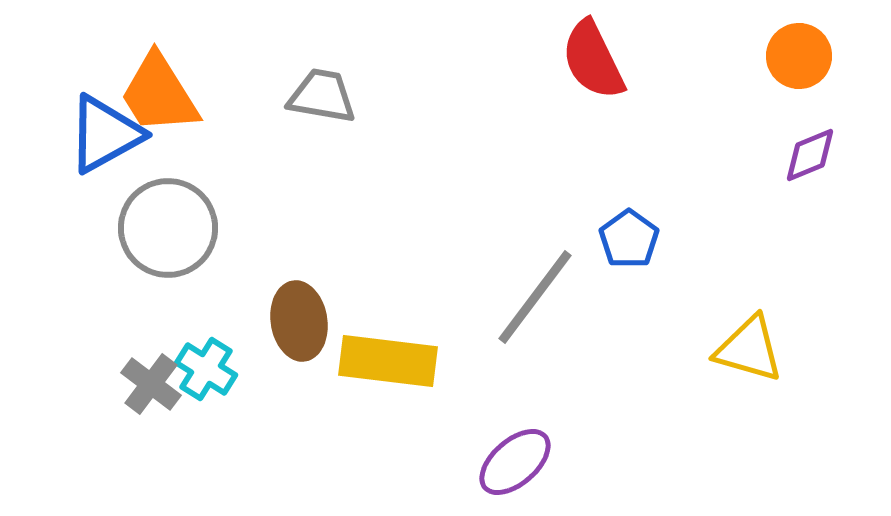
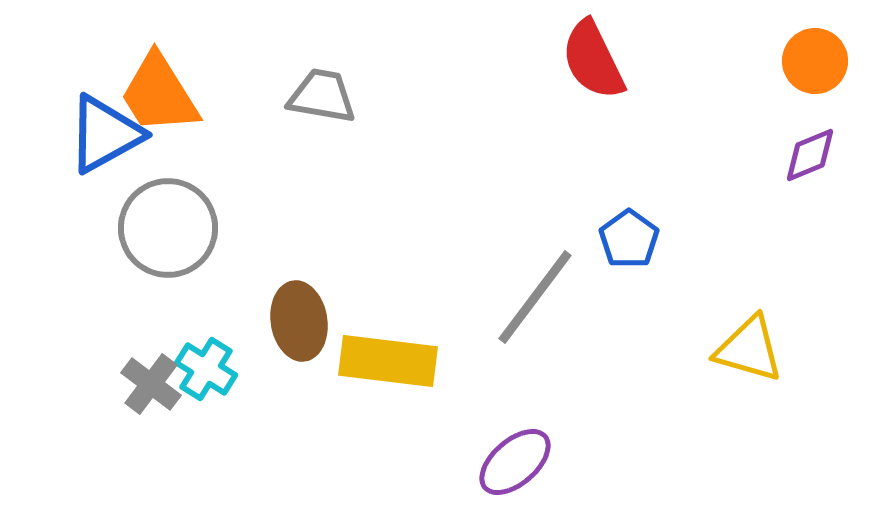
orange circle: moved 16 px right, 5 px down
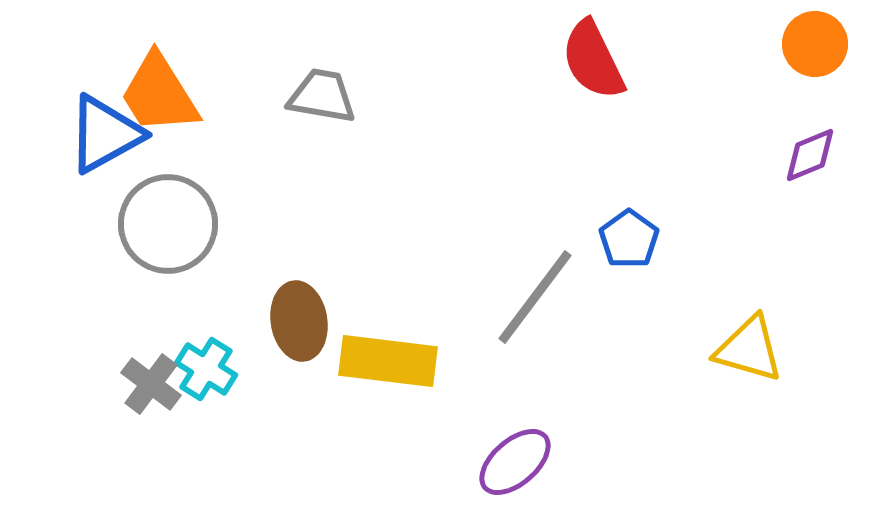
orange circle: moved 17 px up
gray circle: moved 4 px up
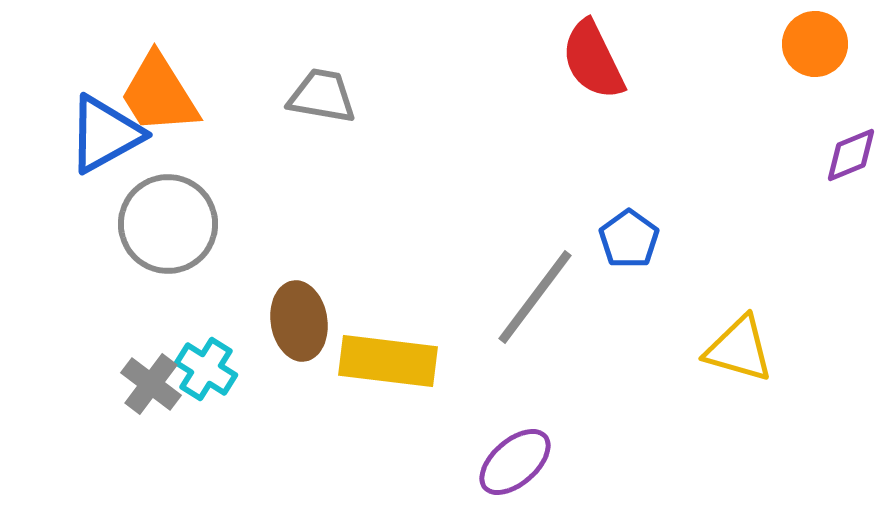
purple diamond: moved 41 px right
yellow triangle: moved 10 px left
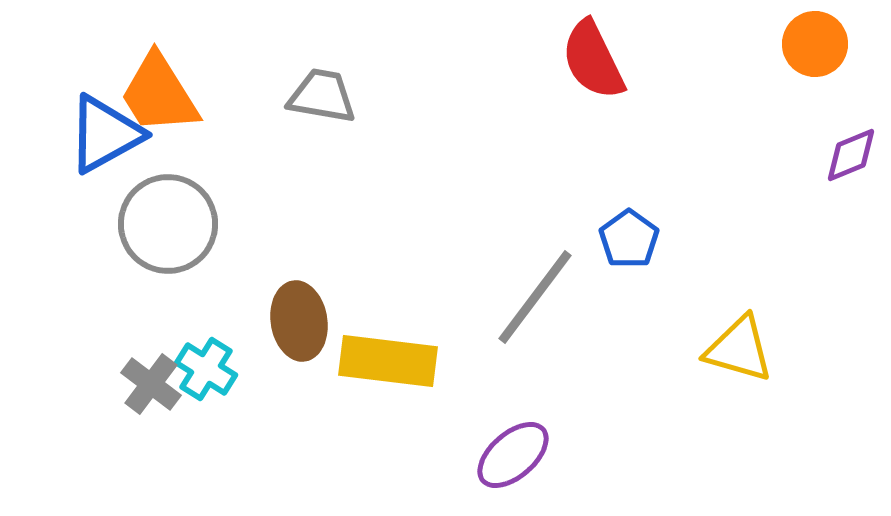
purple ellipse: moved 2 px left, 7 px up
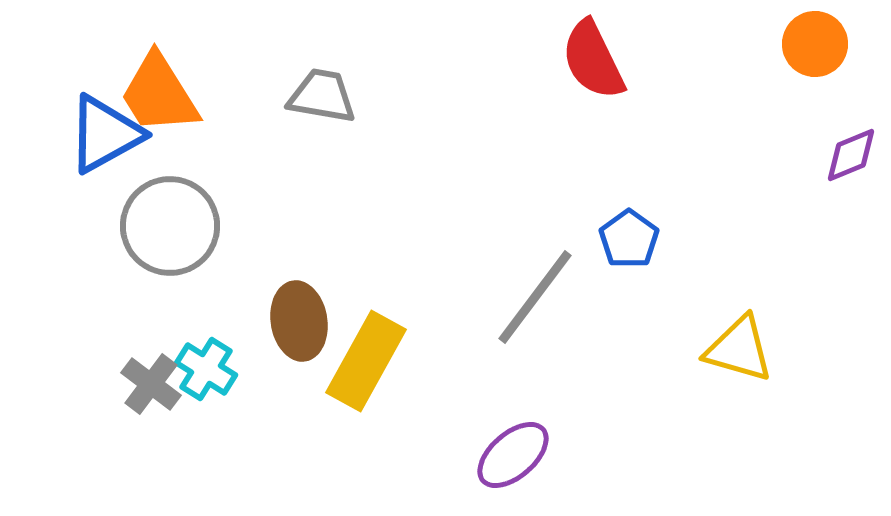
gray circle: moved 2 px right, 2 px down
yellow rectangle: moved 22 px left; rotated 68 degrees counterclockwise
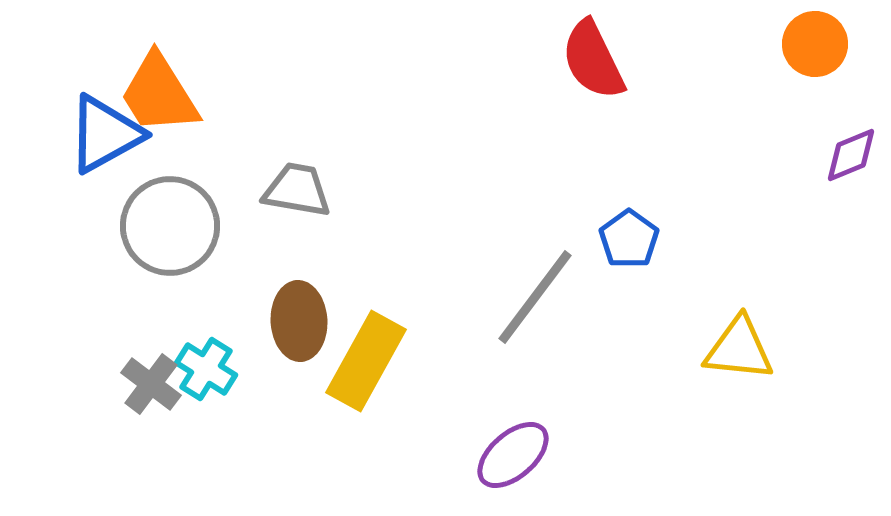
gray trapezoid: moved 25 px left, 94 px down
brown ellipse: rotated 6 degrees clockwise
yellow triangle: rotated 10 degrees counterclockwise
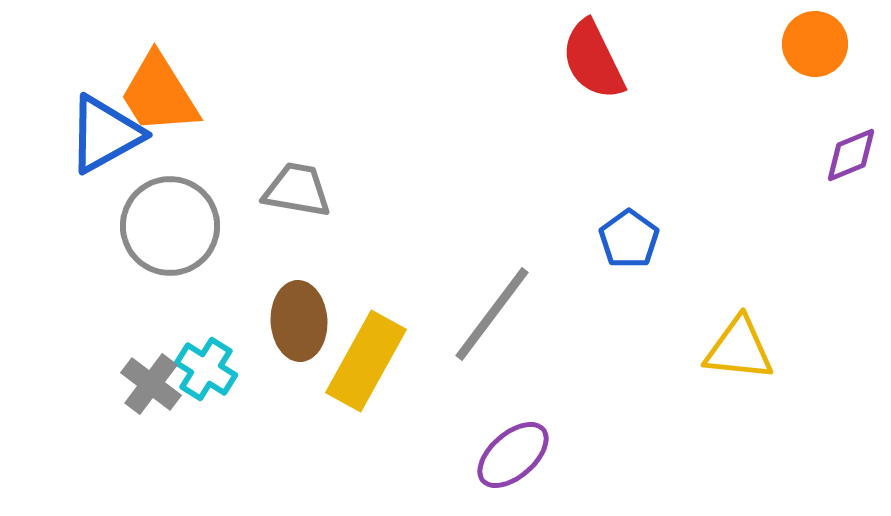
gray line: moved 43 px left, 17 px down
